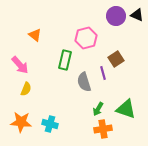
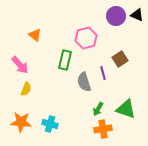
brown square: moved 4 px right
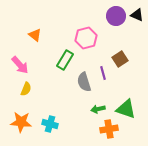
green rectangle: rotated 18 degrees clockwise
green arrow: rotated 48 degrees clockwise
orange cross: moved 6 px right
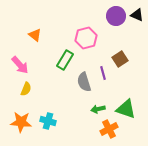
cyan cross: moved 2 px left, 3 px up
orange cross: rotated 18 degrees counterclockwise
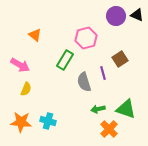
pink arrow: rotated 18 degrees counterclockwise
orange cross: rotated 18 degrees counterclockwise
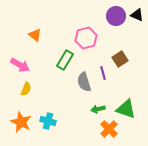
orange star: rotated 20 degrees clockwise
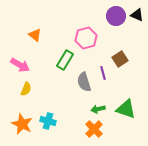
orange star: moved 1 px right, 2 px down
orange cross: moved 15 px left
